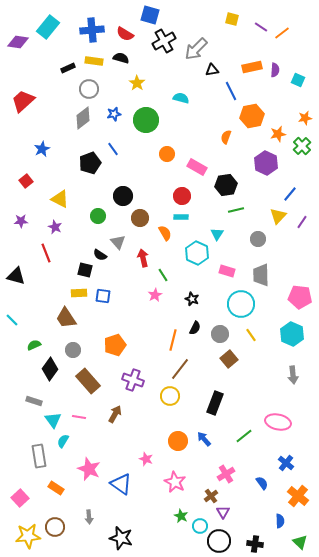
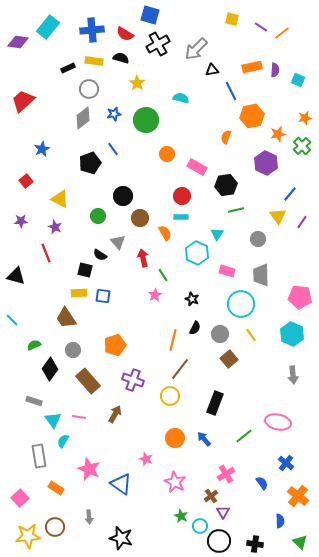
black cross at (164, 41): moved 6 px left, 3 px down
yellow triangle at (278, 216): rotated 18 degrees counterclockwise
orange circle at (178, 441): moved 3 px left, 3 px up
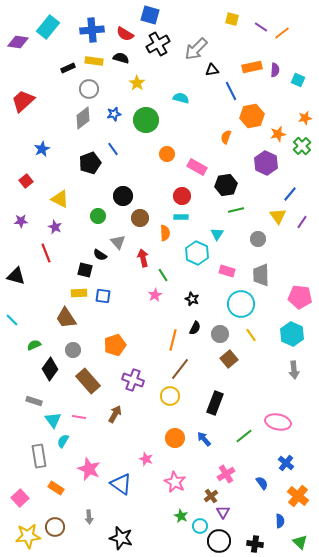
orange semicircle at (165, 233): rotated 28 degrees clockwise
gray arrow at (293, 375): moved 1 px right, 5 px up
